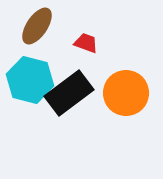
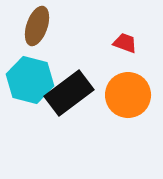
brown ellipse: rotated 15 degrees counterclockwise
red trapezoid: moved 39 px right
orange circle: moved 2 px right, 2 px down
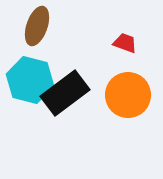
black rectangle: moved 4 px left
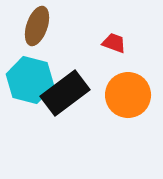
red trapezoid: moved 11 px left
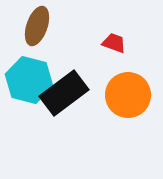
cyan hexagon: moved 1 px left
black rectangle: moved 1 px left
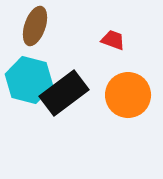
brown ellipse: moved 2 px left
red trapezoid: moved 1 px left, 3 px up
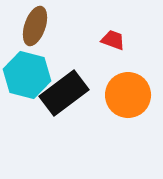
cyan hexagon: moved 2 px left, 5 px up
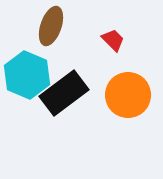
brown ellipse: moved 16 px right
red trapezoid: rotated 25 degrees clockwise
cyan hexagon: rotated 9 degrees clockwise
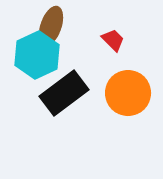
cyan hexagon: moved 10 px right, 20 px up; rotated 12 degrees clockwise
orange circle: moved 2 px up
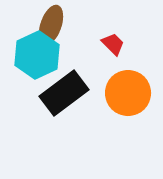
brown ellipse: moved 1 px up
red trapezoid: moved 4 px down
